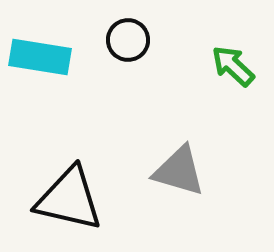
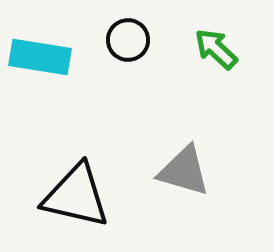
green arrow: moved 17 px left, 17 px up
gray triangle: moved 5 px right
black triangle: moved 7 px right, 3 px up
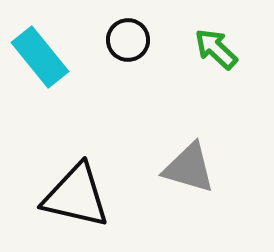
cyan rectangle: rotated 42 degrees clockwise
gray triangle: moved 5 px right, 3 px up
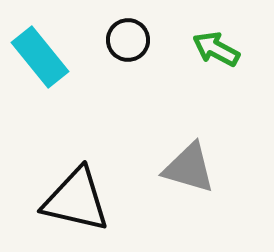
green arrow: rotated 15 degrees counterclockwise
black triangle: moved 4 px down
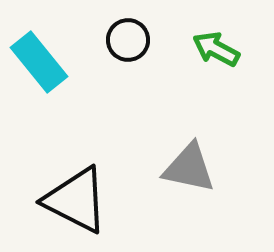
cyan rectangle: moved 1 px left, 5 px down
gray triangle: rotated 4 degrees counterclockwise
black triangle: rotated 14 degrees clockwise
